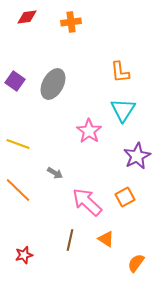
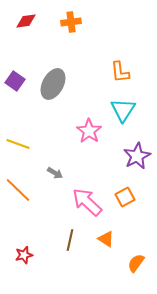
red diamond: moved 1 px left, 4 px down
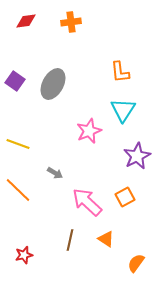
pink star: rotated 15 degrees clockwise
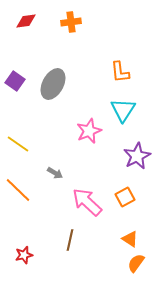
yellow line: rotated 15 degrees clockwise
orange triangle: moved 24 px right
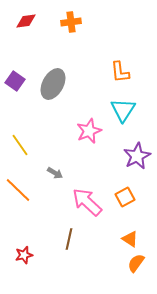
yellow line: moved 2 px right, 1 px down; rotated 20 degrees clockwise
brown line: moved 1 px left, 1 px up
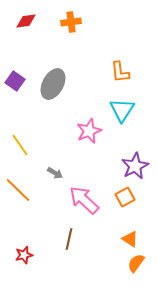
cyan triangle: moved 1 px left
purple star: moved 2 px left, 10 px down
pink arrow: moved 3 px left, 2 px up
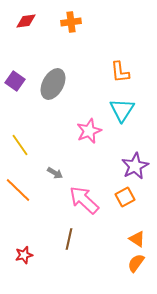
orange triangle: moved 7 px right
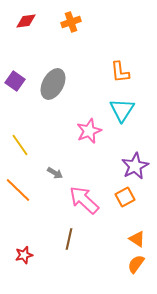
orange cross: rotated 12 degrees counterclockwise
orange semicircle: moved 1 px down
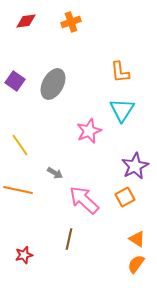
orange line: rotated 32 degrees counterclockwise
